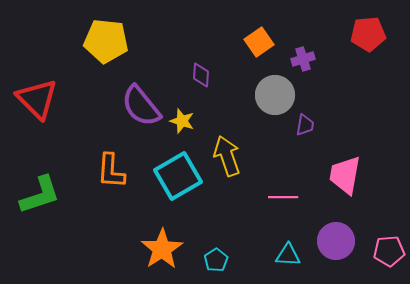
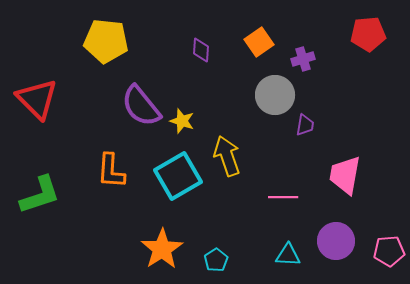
purple diamond: moved 25 px up
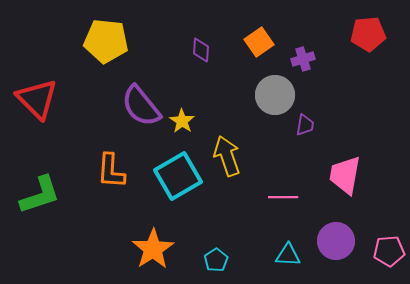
yellow star: rotated 15 degrees clockwise
orange star: moved 9 px left
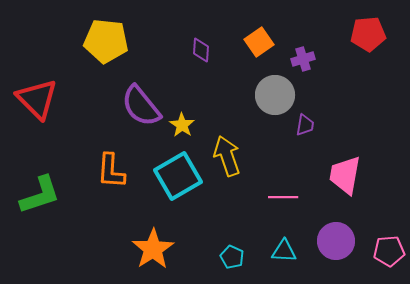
yellow star: moved 4 px down
cyan triangle: moved 4 px left, 4 px up
cyan pentagon: moved 16 px right, 3 px up; rotated 15 degrees counterclockwise
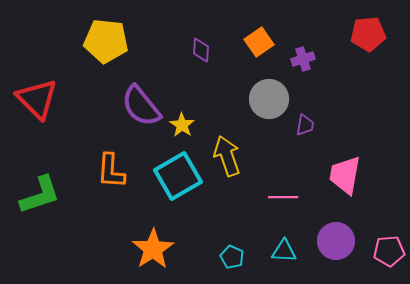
gray circle: moved 6 px left, 4 px down
